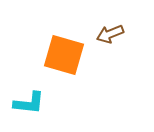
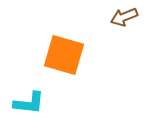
brown arrow: moved 14 px right, 17 px up
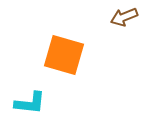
cyan L-shape: moved 1 px right
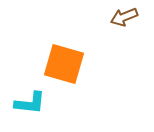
orange square: moved 9 px down
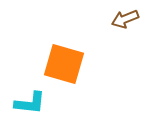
brown arrow: moved 1 px right, 2 px down
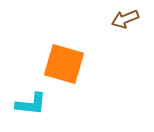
cyan L-shape: moved 1 px right, 1 px down
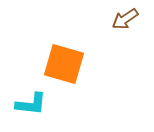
brown arrow: rotated 12 degrees counterclockwise
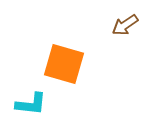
brown arrow: moved 6 px down
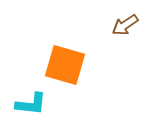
orange square: moved 1 px right, 1 px down
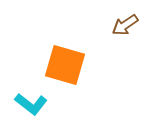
cyan L-shape: rotated 32 degrees clockwise
